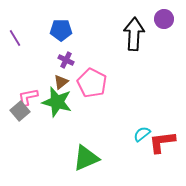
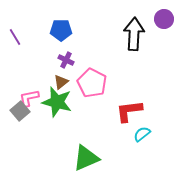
purple line: moved 1 px up
pink L-shape: moved 1 px right, 1 px down
red L-shape: moved 33 px left, 31 px up
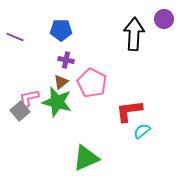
purple line: rotated 36 degrees counterclockwise
purple cross: rotated 14 degrees counterclockwise
cyan semicircle: moved 3 px up
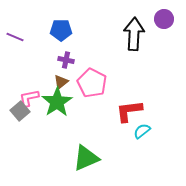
green star: rotated 24 degrees clockwise
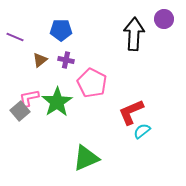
brown triangle: moved 21 px left, 22 px up
red L-shape: moved 2 px right, 1 px down; rotated 16 degrees counterclockwise
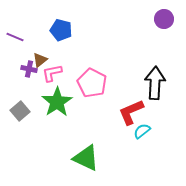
blue pentagon: rotated 15 degrees clockwise
black arrow: moved 21 px right, 49 px down
purple cross: moved 37 px left, 9 px down
pink L-shape: moved 23 px right, 25 px up
green triangle: rotated 48 degrees clockwise
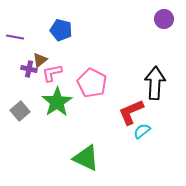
purple line: rotated 12 degrees counterclockwise
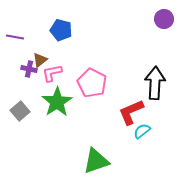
green triangle: moved 10 px right, 3 px down; rotated 44 degrees counterclockwise
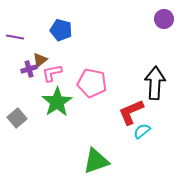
purple cross: rotated 28 degrees counterclockwise
pink pentagon: rotated 16 degrees counterclockwise
gray square: moved 3 px left, 7 px down
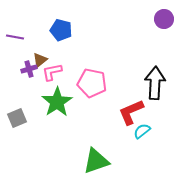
pink L-shape: moved 1 px up
gray square: rotated 18 degrees clockwise
